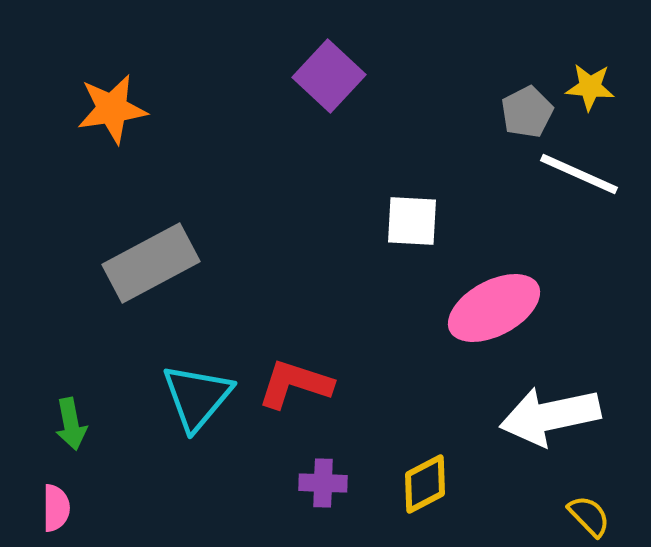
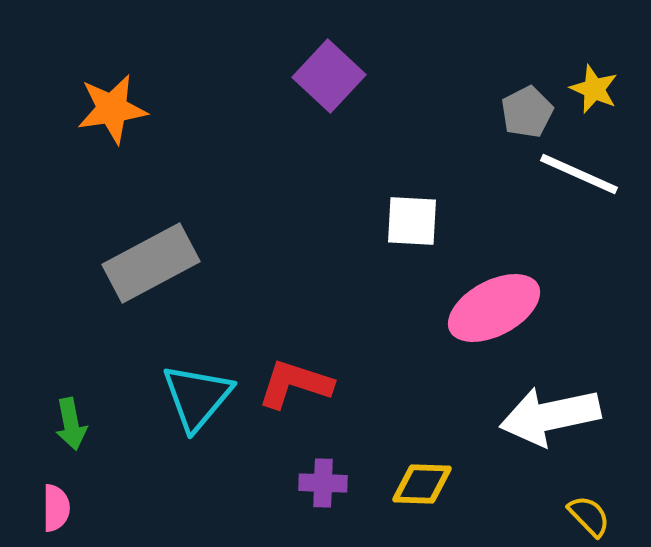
yellow star: moved 4 px right, 2 px down; rotated 18 degrees clockwise
yellow diamond: moved 3 px left; rotated 30 degrees clockwise
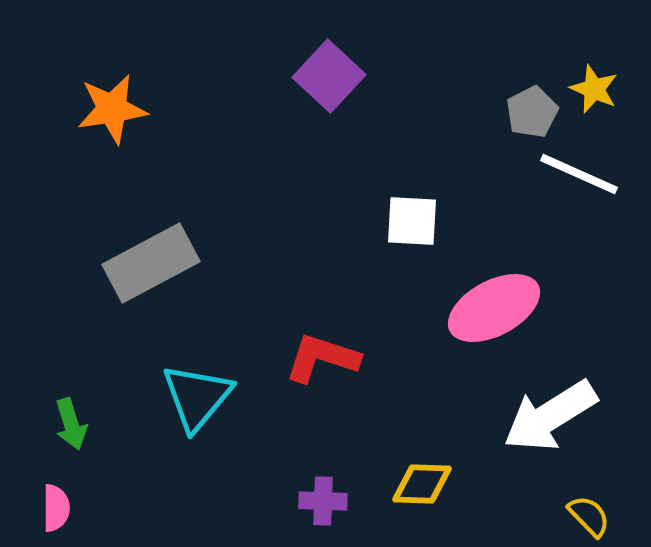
gray pentagon: moved 5 px right
red L-shape: moved 27 px right, 26 px up
white arrow: rotated 20 degrees counterclockwise
green arrow: rotated 6 degrees counterclockwise
purple cross: moved 18 px down
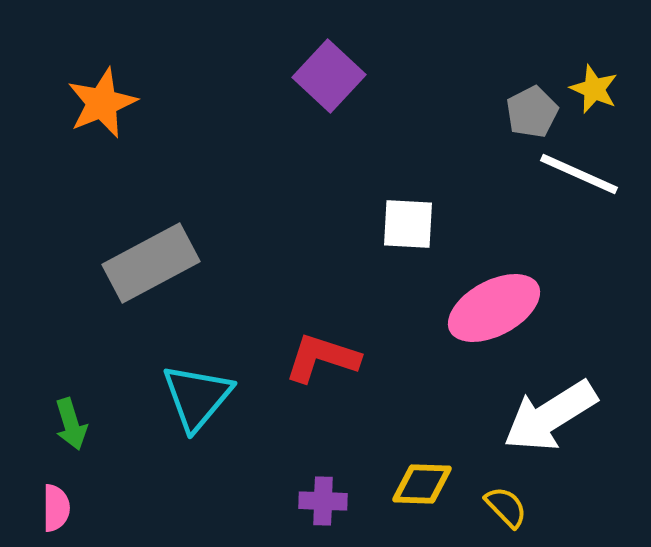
orange star: moved 10 px left, 6 px up; rotated 14 degrees counterclockwise
white square: moved 4 px left, 3 px down
yellow semicircle: moved 83 px left, 9 px up
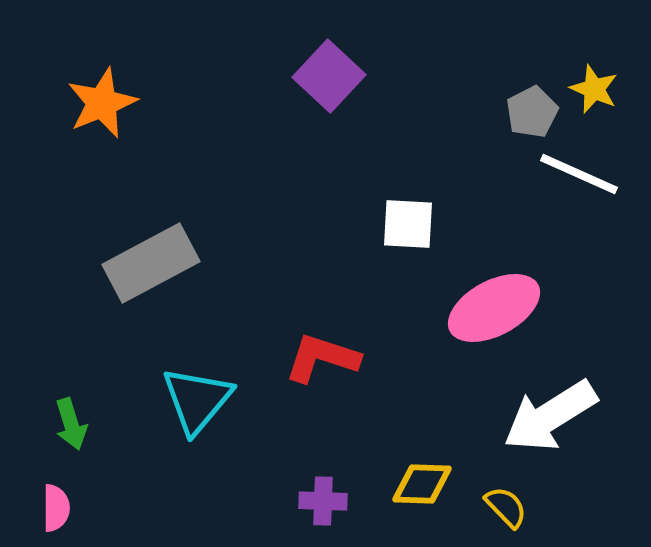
cyan triangle: moved 3 px down
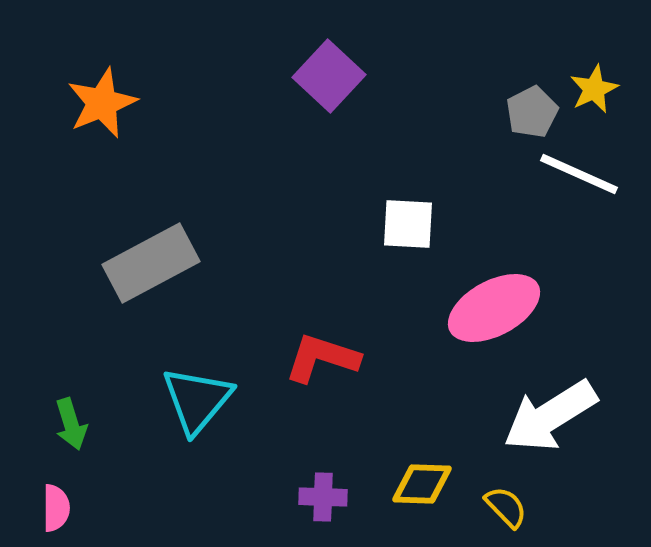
yellow star: rotated 24 degrees clockwise
purple cross: moved 4 px up
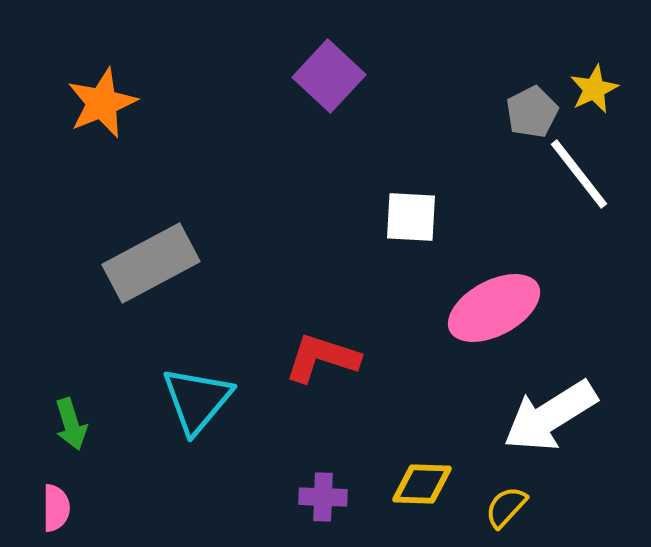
white line: rotated 28 degrees clockwise
white square: moved 3 px right, 7 px up
yellow semicircle: rotated 93 degrees counterclockwise
